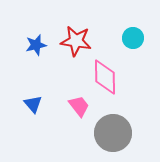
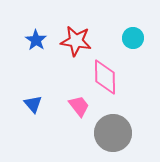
blue star: moved 5 px up; rotated 25 degrees counterclockwise
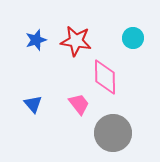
blue star: rotated 20 degrees clockwise
pink trapezoid: moved 2 px up
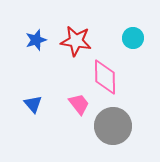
gray circle: moved 7 px up
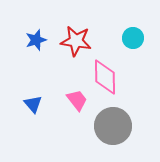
pink trapezoid: moved 2 px left, 4 px up
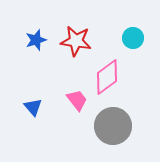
pink diamond: moved 2 px right; rotated 54 degrees clockwise
blue triangle: moved 3 px down
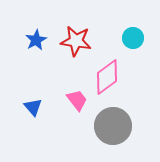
blue star: rotated 10 degrees counterclockwise
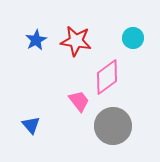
pink trapezoid: moved 2 px right, 1 px down
blue triangle: moved 2 px left, 18 px down
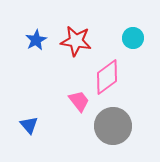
blue triangle: moved 2 px left
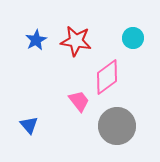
gray circle: moved 4 px right
